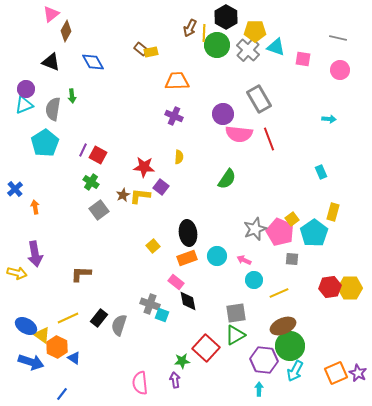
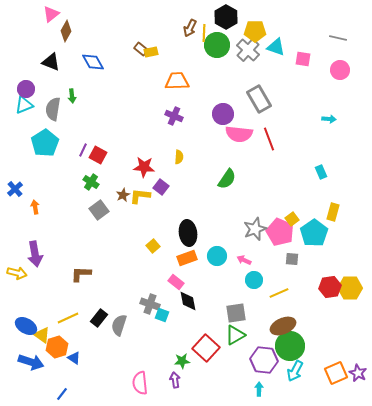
orange hexagon at (57, 347): rotated 15 degrees clockwise
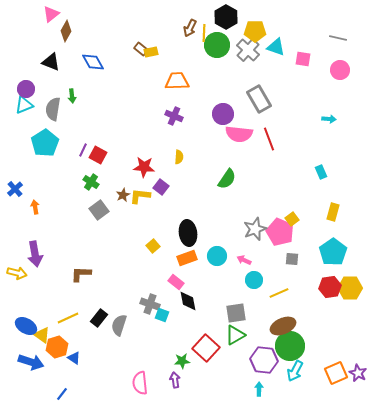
cyan pentagon at (314, 233): moved 19 px right, 19 px down
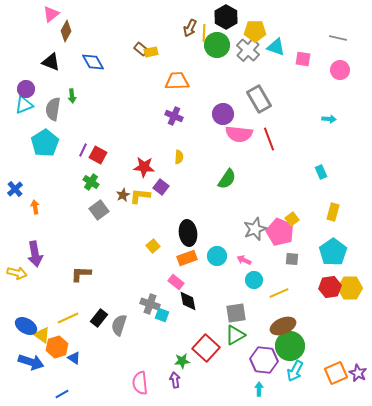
blue line at (62, 394): rotated 24 degrees clockwise
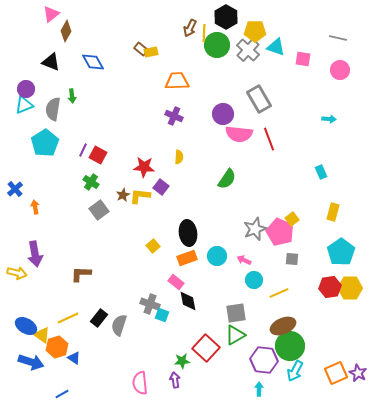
cyan pentagon at (333, 252): moved 8 px right
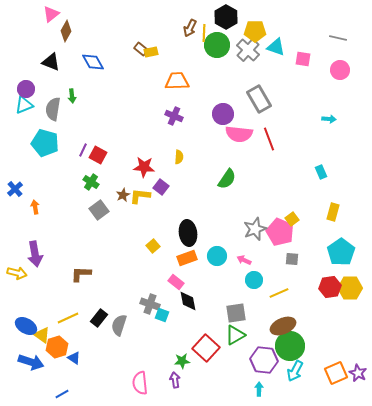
cyan pentagon at (45, 143): rotated 24 degrees counterclockwise
